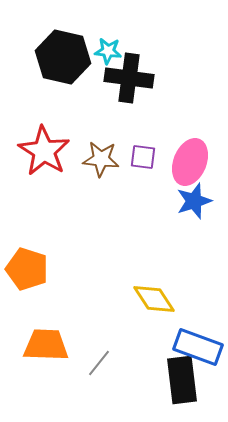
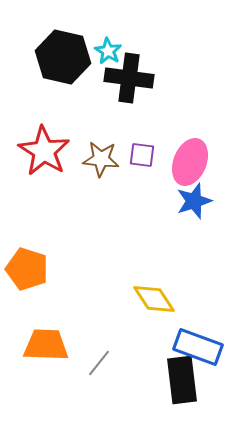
cyan star: rotated 24 degrees clockwise
purple square: moved 1 px left, 2 px up
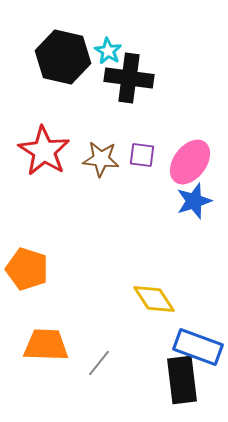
pink ellipse: rotated 15 degrees clockwise
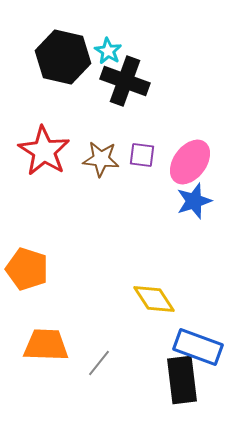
black cross: moved 4 px left, 3 px down; rotated 12 degrees clockwise
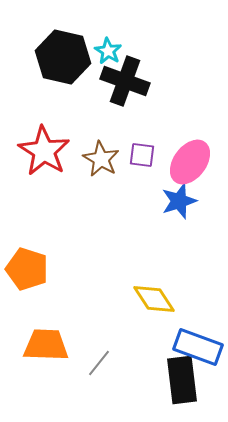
brown star: rotated 24 degrees clockwise
blue star: moved 15 px left
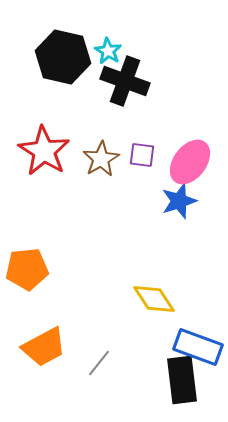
brown star: rotated 12 degrees clockwise
orange pentagon: rotated 24 degrees counterclockwise
orange trapezoid: moved 2 px left, 2 px down; rotated 150 degrees clockwise
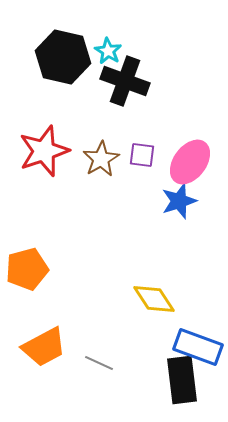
red star: rotated 21 degrees clockwise
orange pentagon: rotated 9 degrees counterclockwise
gray line: rotated 76 degrees clockwise
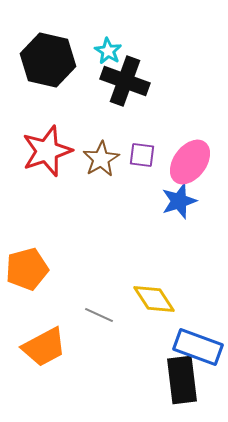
black hexagon: moved 15 px left, 3 px down
red star: moved 3 px right
gray line: moved 48 px up
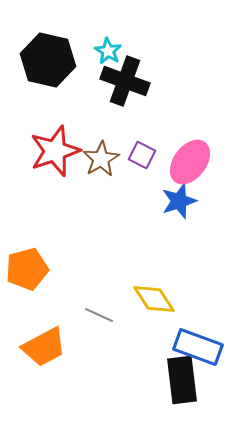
red star: moved 8 px right
purple square: rotated 20 degrees clockwise
